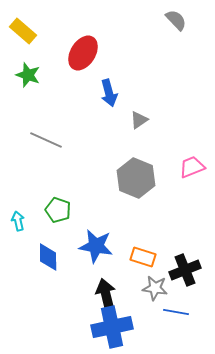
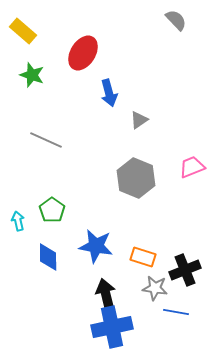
green star: moved 4 px right
green pentagon: moved 6 px left; rotated 15 degrees clockwise
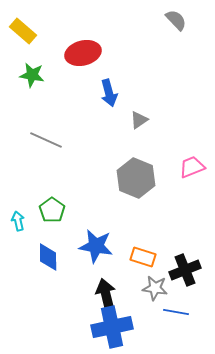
red ellipse: rotated 44 degrees clockwise
green star: rotated 10 degrees counterclockwise
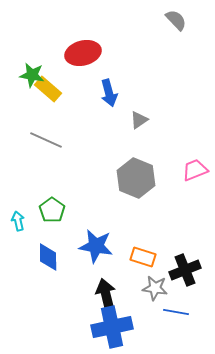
yellow rectangle: moved 25 px right, 58 px down
pink trapezoid: moved 3 px right, 3 px down
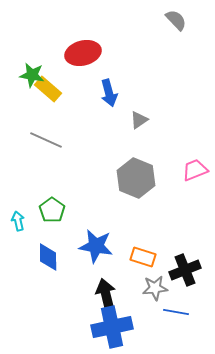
gray star: rotated 15 degrees counterclockwise
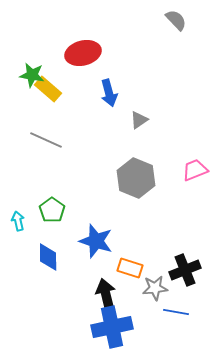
blue star: moved 5 px up; rotated 8 degrees clockwise
orange rectangle: moved 13 px left, 11 px down
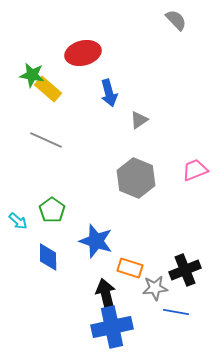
cyan arrow: rotated 144 degrees clockwise
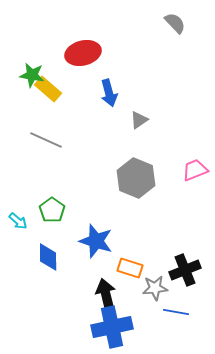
gray semicircle: moved 1 px left, 3 px down
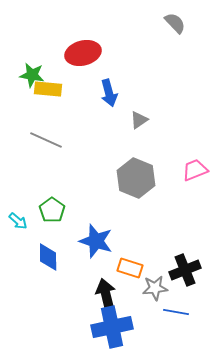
yellow rectangle: rotated 36 degrees counterclockwise
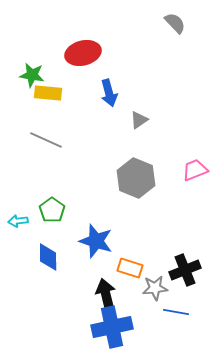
yellow rectangle: moved 4 px down
cyan arrow: rotated 132 degrees clockwise
